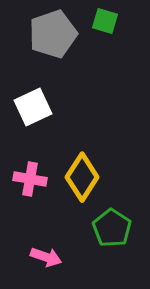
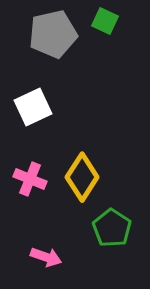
green square: rotated 8 degrees clockwise
gray pentagon: rotated 6 degrees clockwise
pink cross: rotated 12 degrees clockwise
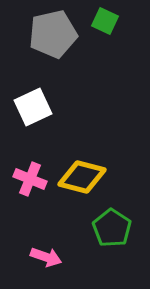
yellow diamond: rotated 72 degrees clockwise
